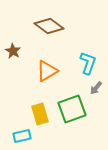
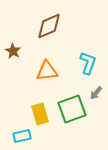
brown diamond: rotated 60 degrees counterclockwise
orange triangle: rotated 25 degrees clockwise
gray arrow: moved 5 px down
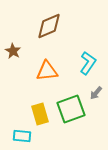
cyan L-shape: rotated 15 degrees clockwise
green square: moved 1 px left
cyan rectangle: rotated 18 degrees clockwise
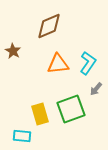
orange triangle: moved 11 px right, 7 px up
gray arrow: moved 4 px up
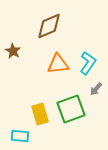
cyan rectangle: moved 2 px left
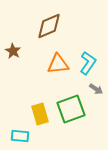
gray arrow: rotated 96 degrees counterclockwise
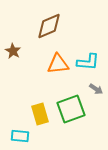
cyan L-shape: moved 1 px up; rotated 60 degrees clockwise
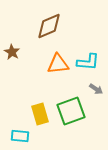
brown star: moved 1 px left, 1 px down
green square: moved 2 px down
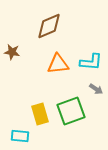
brown star: rotated 21 degrees counterclockwise
cyan L-shape: moved 3 px right
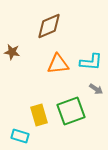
yellow rectangle: moved 1 px left, 1 px down
cyan rectangle: rotated 12 degrees clockwise
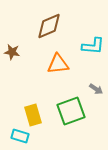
cyan L-shape: moved 2 px right, 16 px up
yellow rectangle: moved 6 px left
